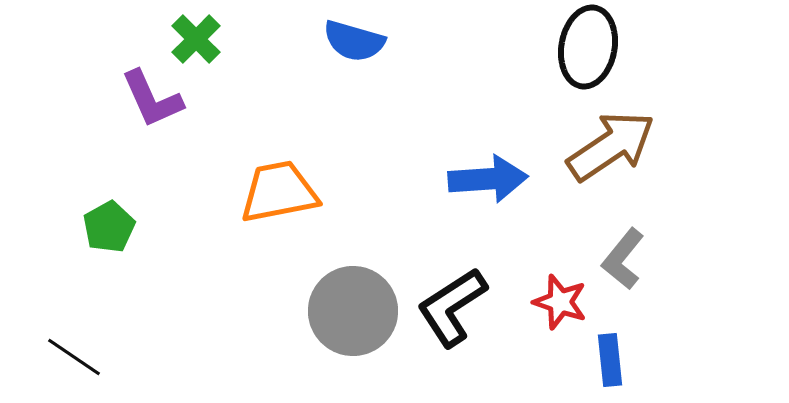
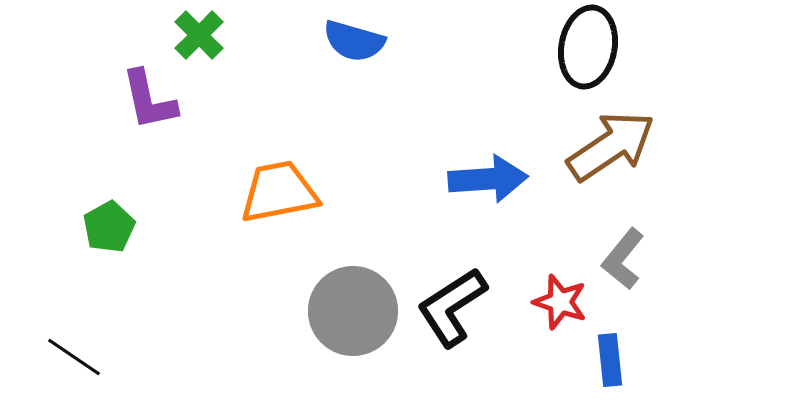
green cross: moved 3 px right, 4 px up
purple L-shape: moved 3 px left, 1 px down; rotated 12 degrees clockwise
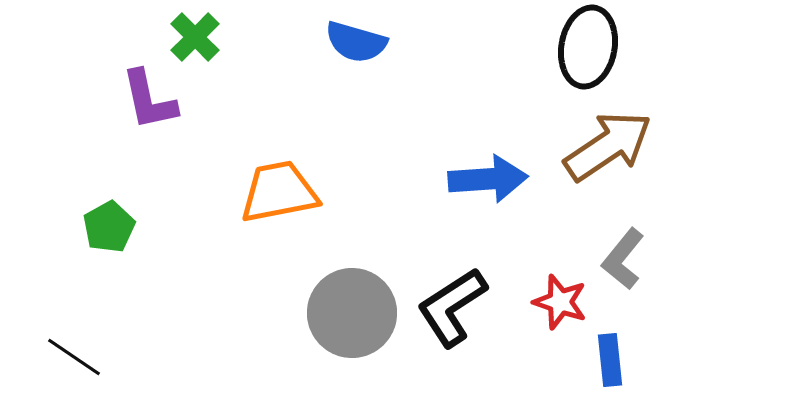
green cross: moved 4 px left, 2 px down
blue semicircle: moved 2 px right, 1 px down
brown arrow: moved 3 px left
gray circle: moved 1 px left, 2 px down
